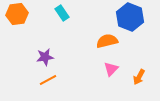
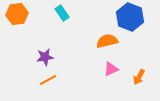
pink triangle: rotated 21 degrees clockwise
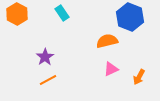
orange hexagon: rotated 25 degrees counterclockwise
purple star: rotated 24 degrees counterclockwise
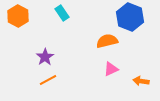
orange hexagon: moved 1 px right, 2 px down
orange arrow: moved 2 px right, 4 px down; rotated 70 degrees clockwise
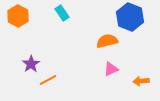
purple star: moved 14 px left, 7 px down
orange arrow: rotated 14 degrees counterclockwise
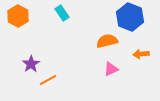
orange arrow: moved 27 px up
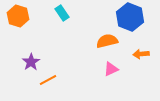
orange hexagon: rotated 10 degrees counterclockwise
purple star: moved 2 px up
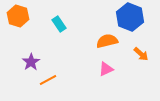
cyan rectangle: moved 3 px left, 11 px down
orange arrow: rotated 133 degrees counterclockwise
pink triangle: moved 5 px left
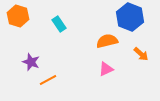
purple star: rotated 18 degrees counterclockwise
